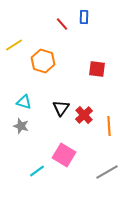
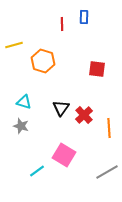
red line: rotated 40 degrees clockwise
yellow line: rotated 18 degrees clockwise
orange line: moved 2 px down
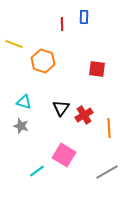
yellow line: moved 1 px up; rotated 36 degrees clockwise
red cross: rotated 12 degrees clockwise
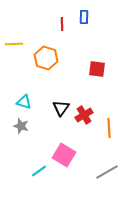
yellow line: rotated 24 degrees counterclockwise
orange hexagon: moved 3 px right, 3 px up
cyan line: moved 2 px right
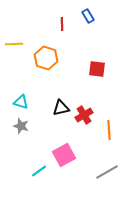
blue rectangle: moved 4 px right, 1 px up; rotated 32 degrees counterclockwise
cyan triangle: moved 3 px left
black triangle: rotated 42 degrees clockwise
orange line: moved 2 px down
pink square: rotated 30 degrees clockwise
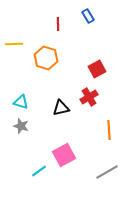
red line: moved 4 px left
red square: rotated 36 degrees counterclockwise
red cross: moved 5 px right, 18 px up
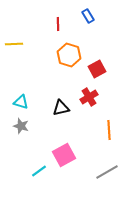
orange hexagon: moved 23 px right, 3 px up
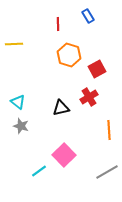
cyan triangle: moved 3 px left; rotated 21 degrees clockwise
pink square: rotated 15 degrees counterclockwise
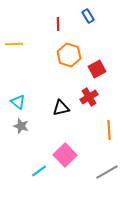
pink square: moved 1 px right
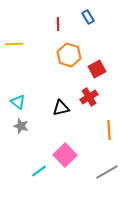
blue rectangle: moved 1 px down
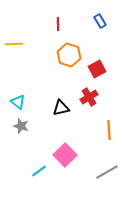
blue rectangle: moved 12 px right, 4 px down
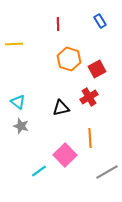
orange hexagon: moved 4 px down
orange line: moved 19 px left, 8 px down
